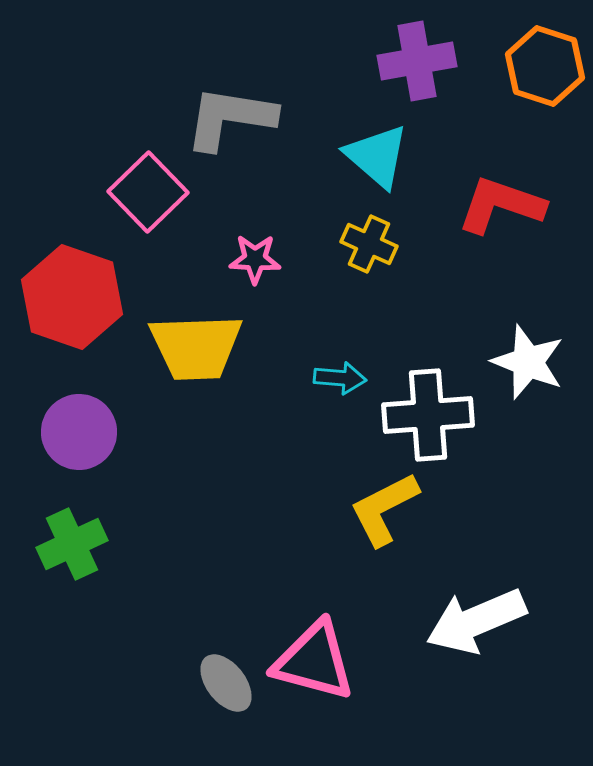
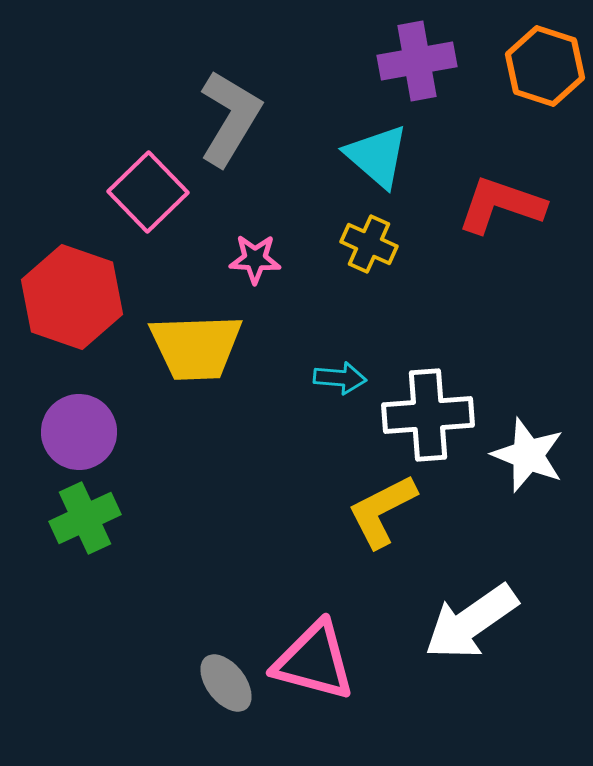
gray L-shape: rotated 112 degrees clockwise
white star: moved 93 px down
yellow L-shape: moved 2 px left, 2 px down
green cross: moved 13 px right, 26 px up
white arrow: moved 5 px left, 1 px down; rotated 12 degrees counterclockwise
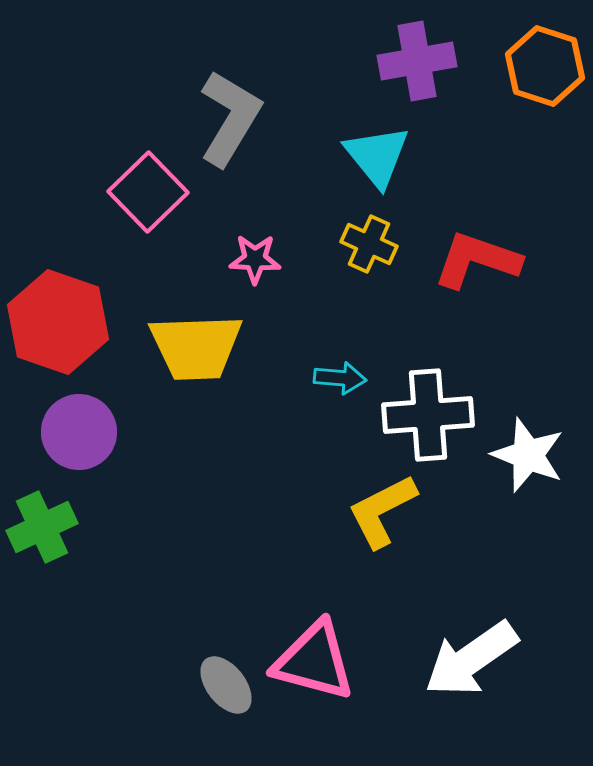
cyan triangle: rotated 10 degrees clockwise
red L-shape: moved 24 px left, 55 px down
red hexagon: moved 14 px left, 25 px down
green cross: moved 43 px left, 9 px down
white arrow: moved 37 px down
gray ellipse: moved 2 px down
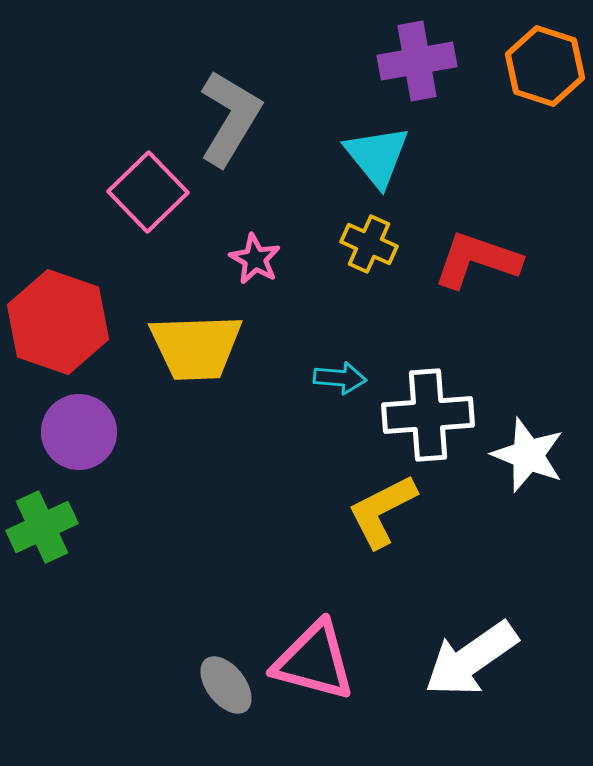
pink star: rotated 27 degrees clockwise
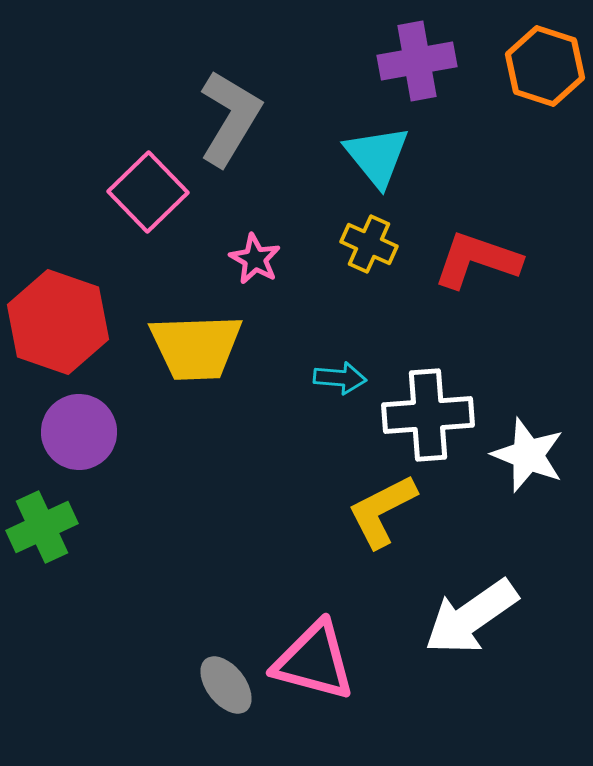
white arrow: moved 42 px up
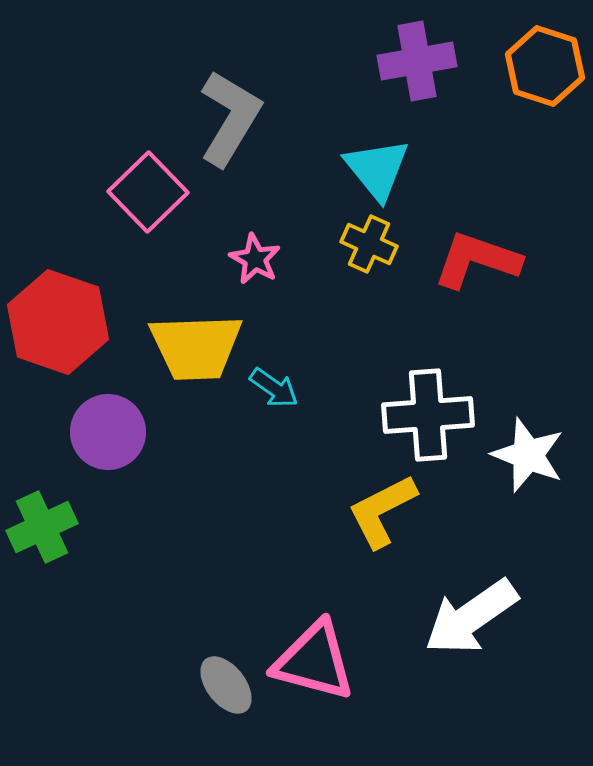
cyan triangle: moved 13 px down
cyan arrow: moved 66 px left, 10 px down; rotated 30 degrees clockwise
purple circle: moved 29 px right
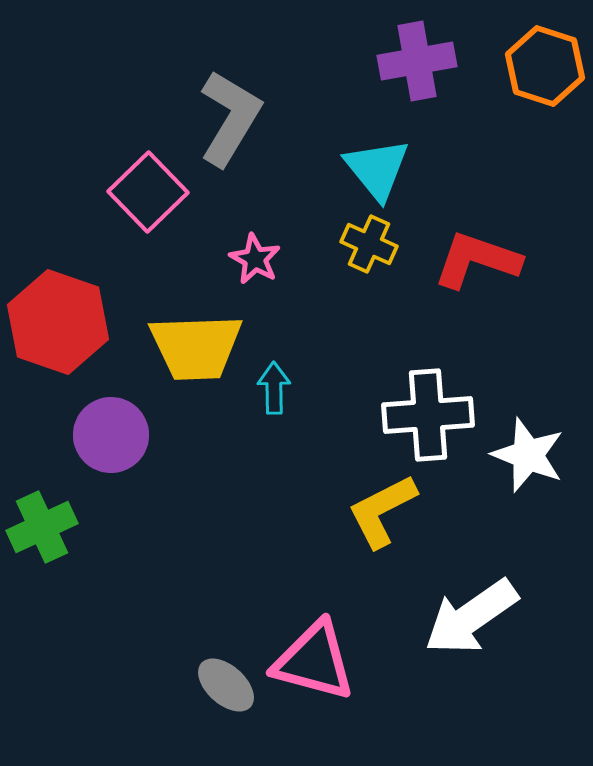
cyan arrow: rotated 126 degrees counterclockwise
purple circle: moved 3 px right, 3 px down
gray ellipse: rotated 10 degrees counterclockwise
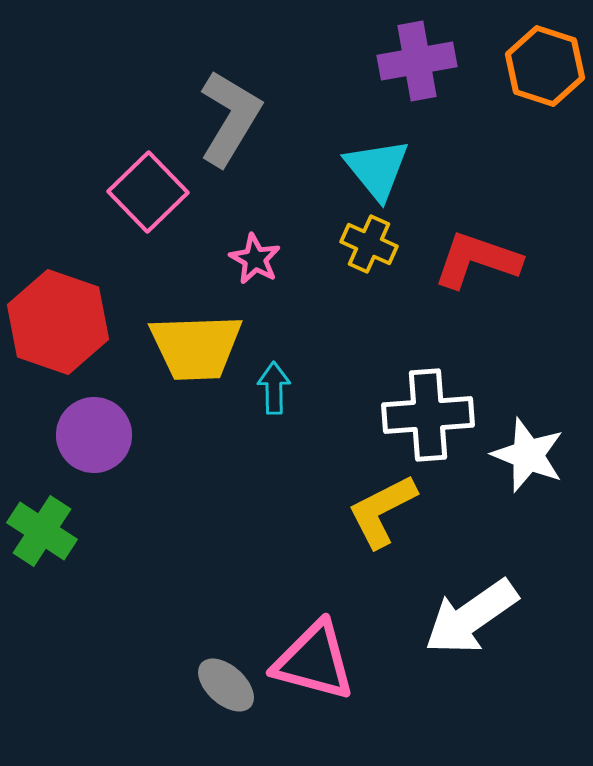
purple circle: moved 17 px left
green cross: moved 4 px down; rotated 32 degrees counterclockwise
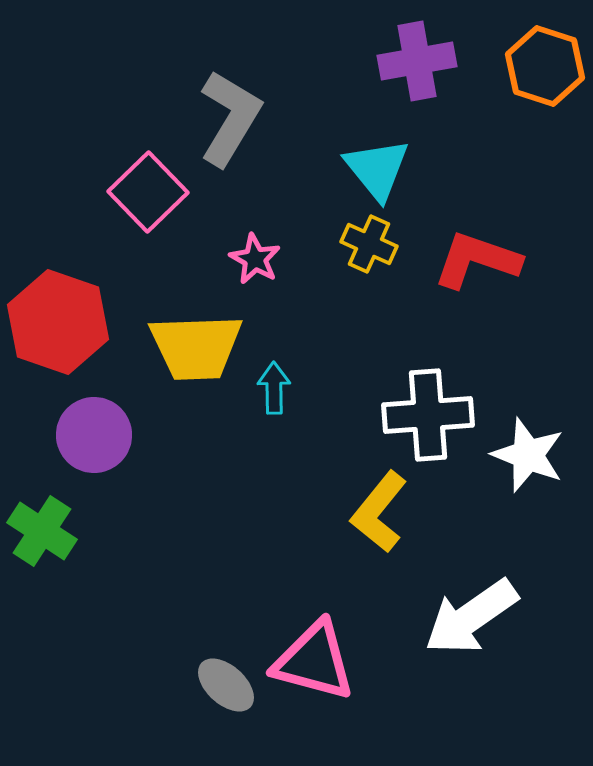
yellow L-shape: moved 3 px left, 1 px down; rotated 24 degrees counterclockwise
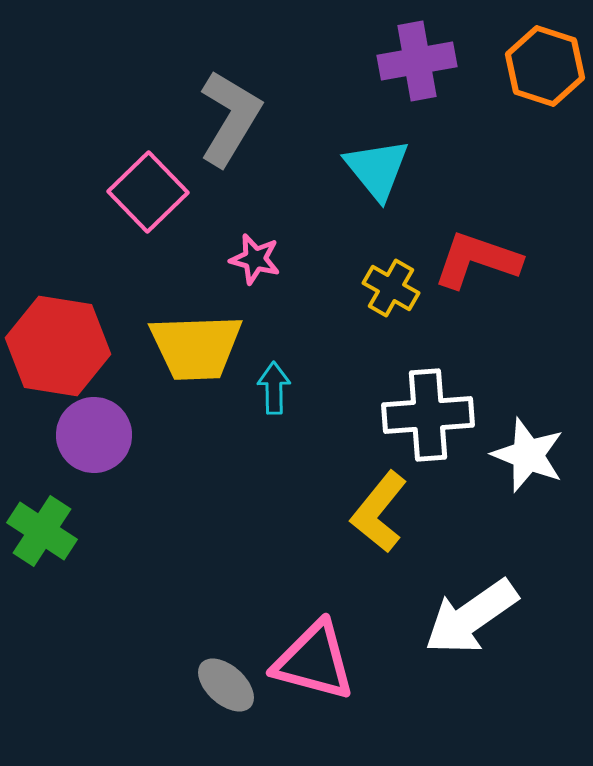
yellow cross: moved 22 px right, 44 px down; rotated 6 degrees clockwise
pink star: rotated 15 degrees counterclockwise
red hexagon: moved 24 px down; rotated 10 degrees counterclockwise
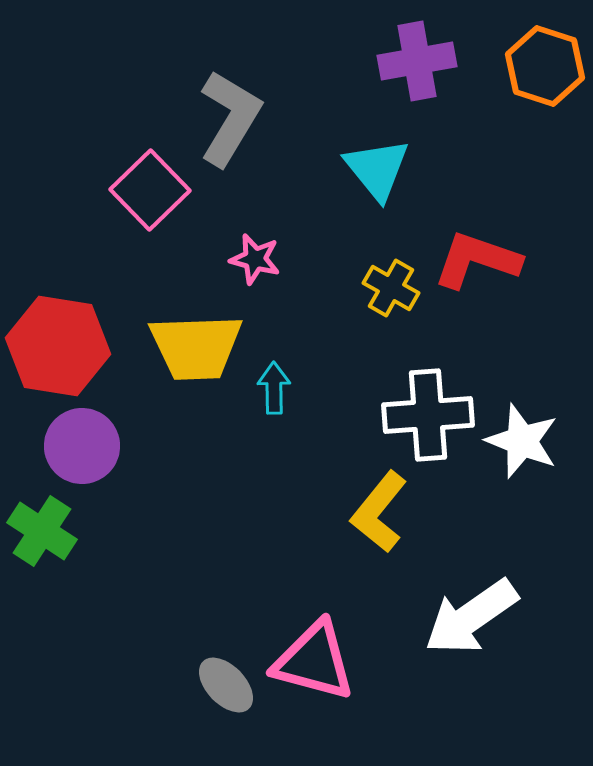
pink square: moved 2 px right, 2 px up
purple circle: moved 12 px left, 11 px down
white star: moved 6 px left, 14 px up
gray ellipse: rotated 4 degrees clockwise
